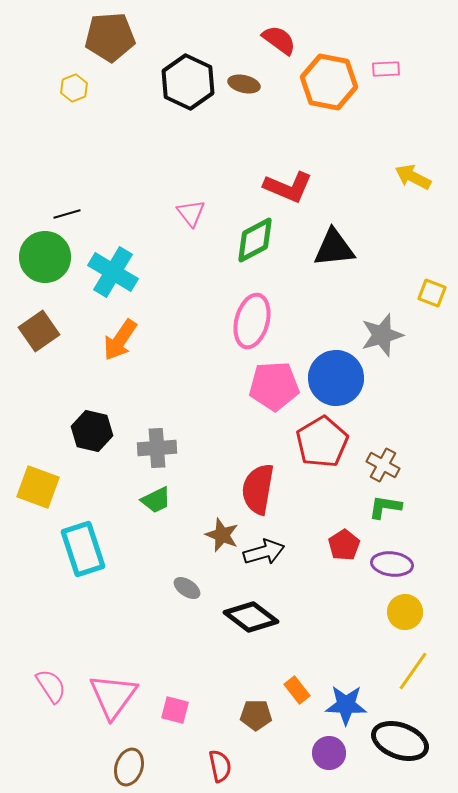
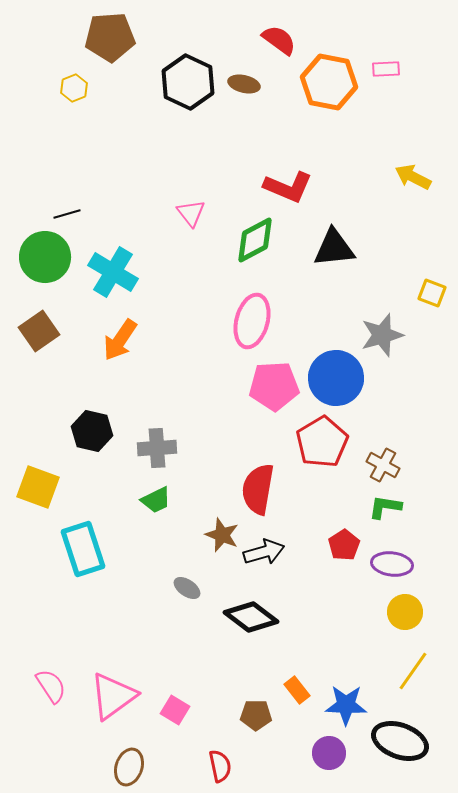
pink triangle at (113, 696): rotated 18 degrees clockwise
pink square at (175, 710): rotated 16 degrees clockwise
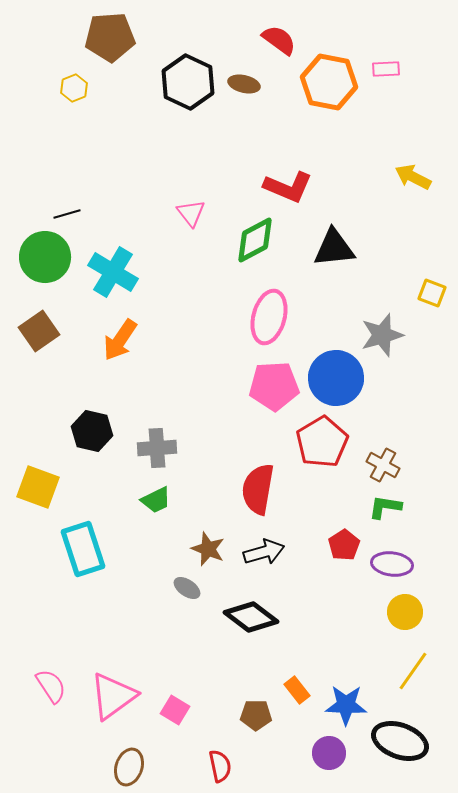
pink ellipse at (252, 321): moved 17 px right, 4 px up
brown star at (222, 535): moved 14 px left, 14 px down
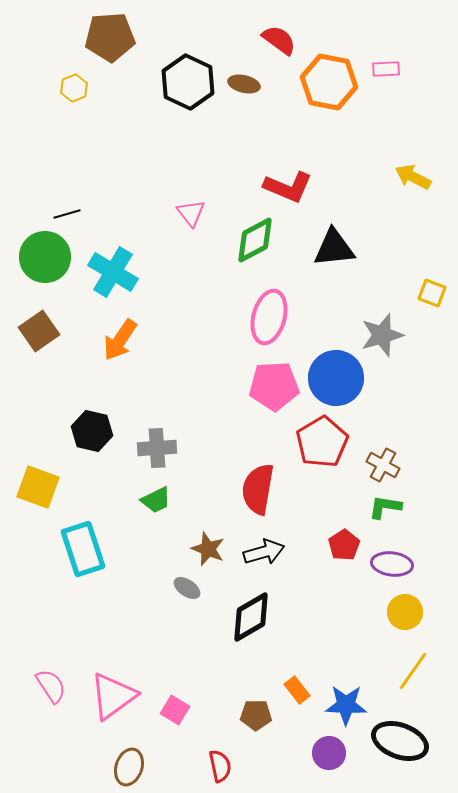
black diamond at (251, 617): rotated 68 degrees counterclockwise
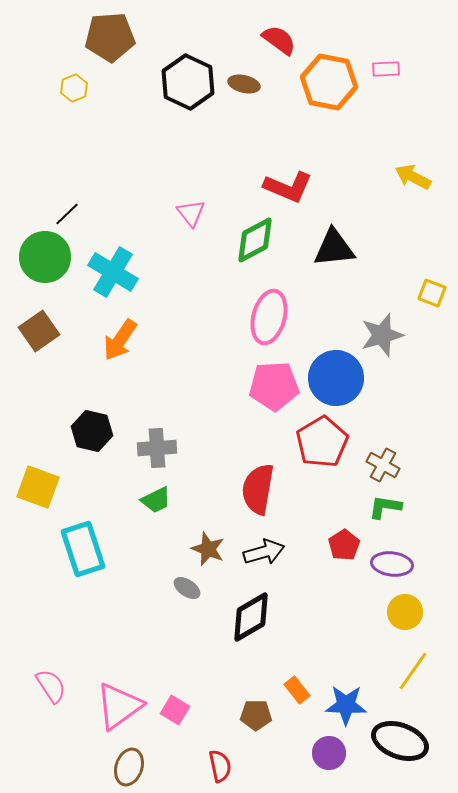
black line at (67, 214): rotated 28 degrees counterclockwise
pink triangle at (113, 696): moved 6 px right, 10 px down
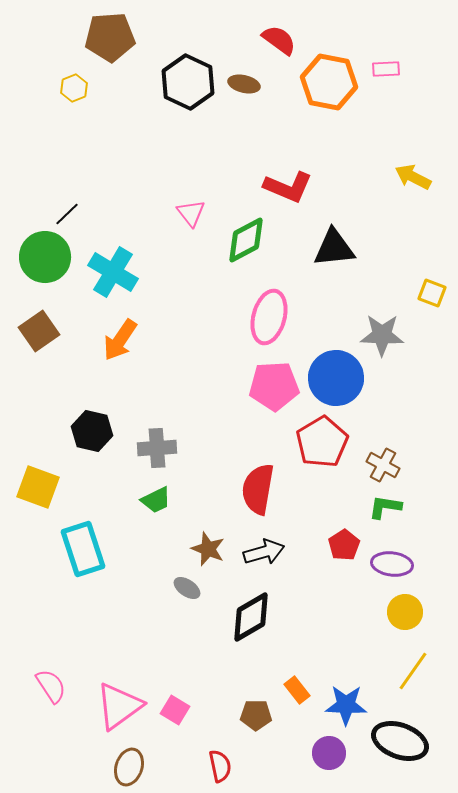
green diamond at (255, 240): moved 9 px left
gray star at (382, 335): rotated 18 degrees clockwise
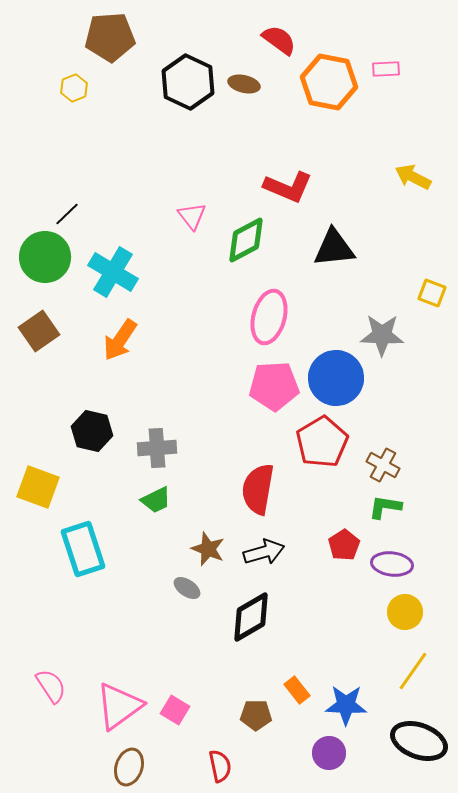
pink triangle at (191, 213): moved 1 px right, 3 px down
black ellipse at (400, 741): moved 19 px right
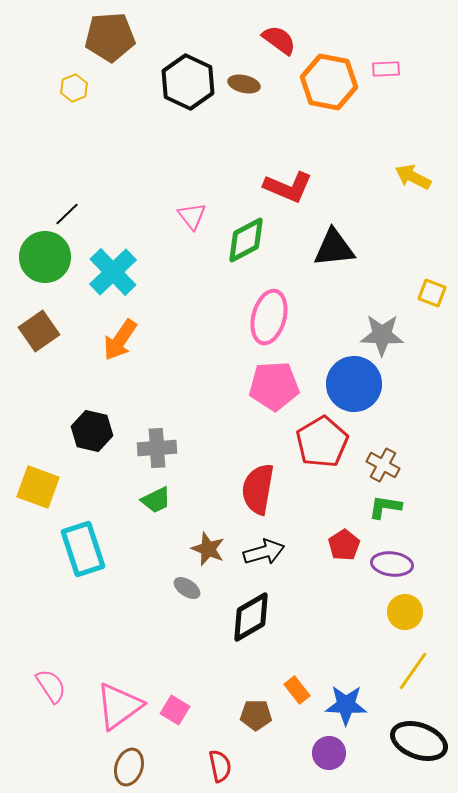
cyan cross at (113, 272): rotated 15 degrees clockwise
blue circle at (336, 378): moved 18 px right, 6 px down
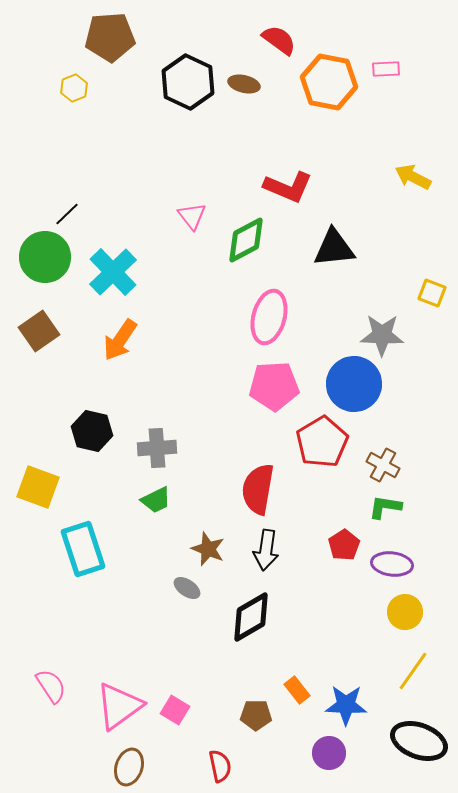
black arrow at (264, 552): moved 2 px right, 2 px up; rotated 114 degrees clockwise
